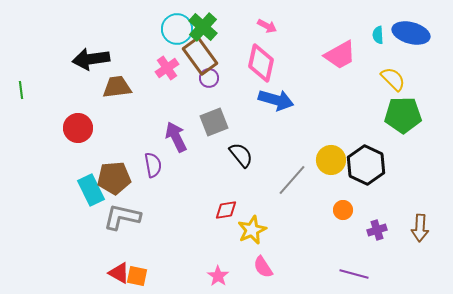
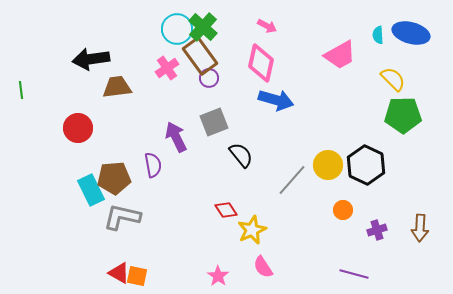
yellow circle: moved 3 px left, 5 px down
red diamond: rotated 65 degrees clockwise
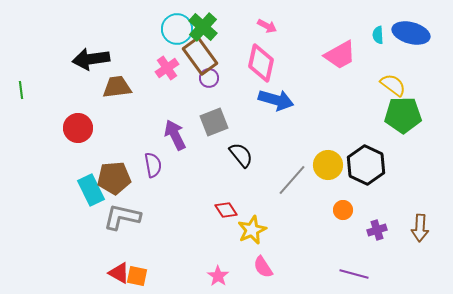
yellow semicircle: moved 6 px down; rotated 8 degrees counterclockwise
purple arrow: moved 1 px left, 2 px up
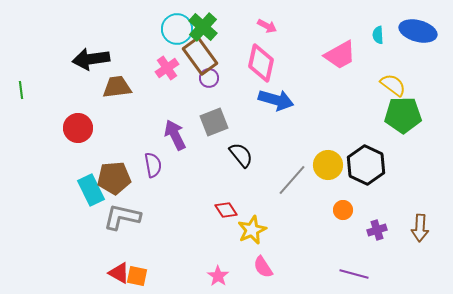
blue ellipse: moved 7 px right, 2 px up
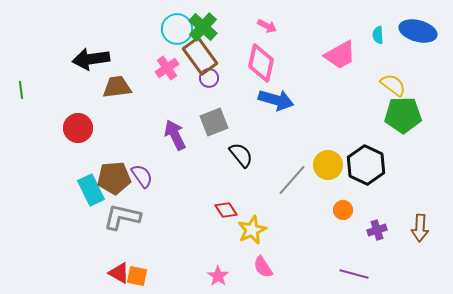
purple semicircle: moved 11 px left, 11 px down; rotated 25 degrees counterclockwise
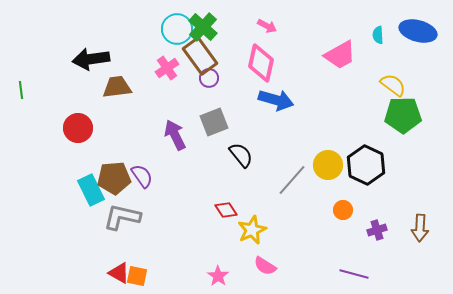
pink semicircle: moved 2 px right, 1 px up; rotated 25 degrees counterclockwise
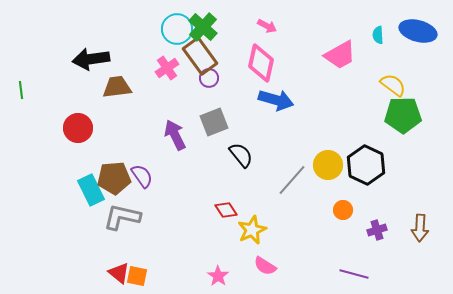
red triangle: rotated 10 degrees clockwise
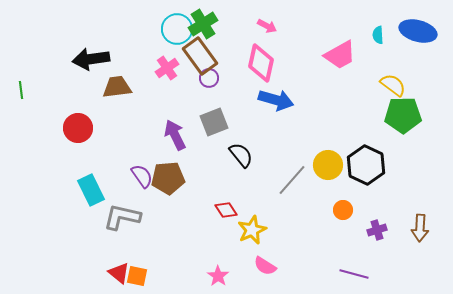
green cross: moved 3 px up; rotated 16 degrees clockwise
brown pentagon: moved 54 px right
